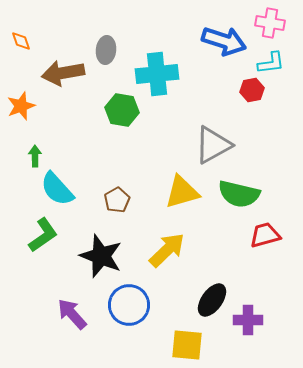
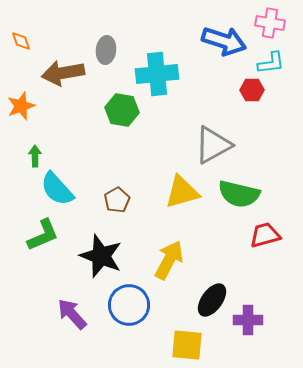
red hexagon: rotated 10 degrees clockwise
green L-shape: rotated 12 degrees clockwise
yellow arrow: moved 2 px right, 10 px down; rotated 18 degrees counterclockwise
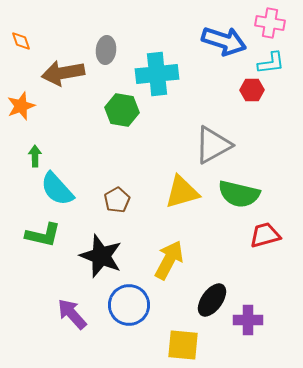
green L-shape: rotated 36 degrees clockwise
yellow square: moved 4 px left
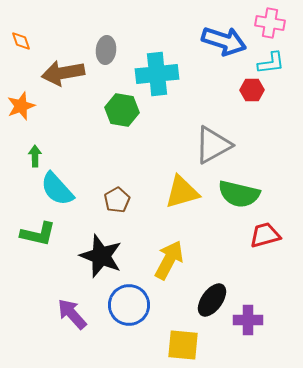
green L-shape: moved 5 px left, 1 px up
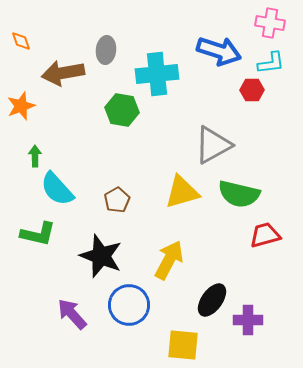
blue arrow: moved 5 px left, 10 px down
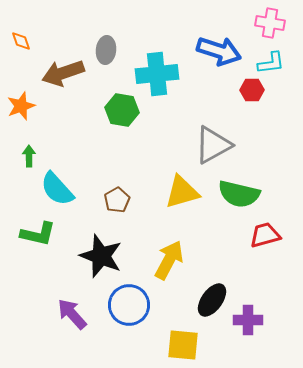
brown arrow: rotated 9 degrees counterclockwise
green arrow: moved 6 px left
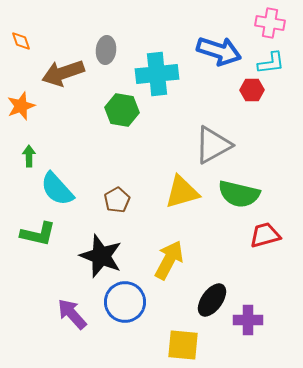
blue circle: moved 4 px left, 3 px up
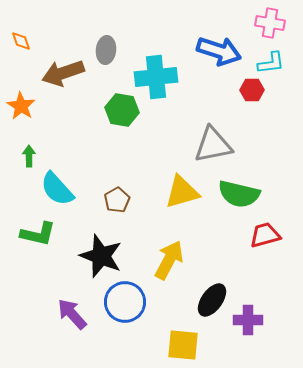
cyan cross: moved 1 px left, 3 px down
orange star: rotated 20 degrees counterclockwise
gray triangle: rotated 18 degrees clockwise
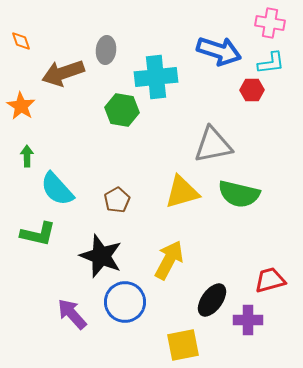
green arrow: moved 2 px left
red trapezoid: moved 5 px right, 45 px down
yellow square: rotated 16 degrees counterclockwise
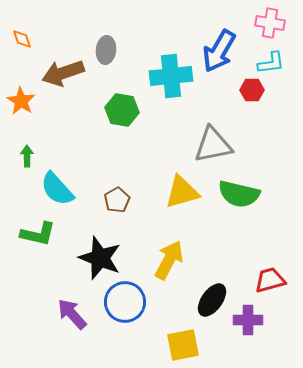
orange diamond: moved 1 px right, 2 px up
blue arrow: rotated 102 degrees clockwise
cyan cross: moved 15 px right, 1 px up
orange star: moved 5 px up
black star: moved 1 px left, 2 px down
